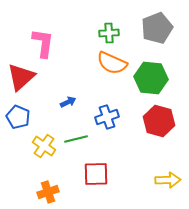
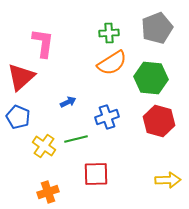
orange semicircle: rotated 56 degrees counterclockwise
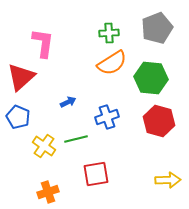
red square: rotated 8 degrees counterclockwise
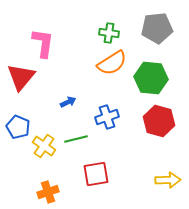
gray pentagon: rotated 16 degrees clockwise
green cross: rotated 12 degrees clockwise
red triangle: rotated 8 degrees counterclockwise
blue pentagon: moved 10 px down
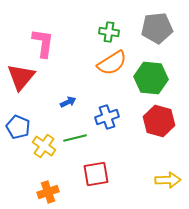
green cross: moved 1 px up
green line: moved 1 px left, 1 px up
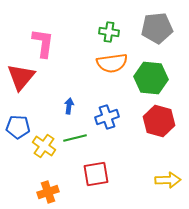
orange semicircle: rotated 24 degrees clockwise
blue arrow: moved 1 px right, 4 px down; rotated 56 degrees counterclockwise
blue pentagon: rotated 20 degrees counterclockwise
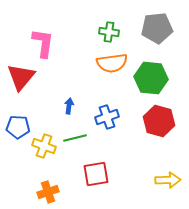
yellow cross: rotated 15 degrees counterclockwise
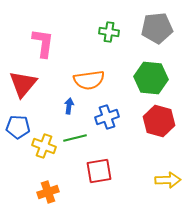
orange semicircle: moved 23 px left, 17 px down
red triangle: moved 2 px right, 7 px down
red square: moved 3 px right, 3 px up
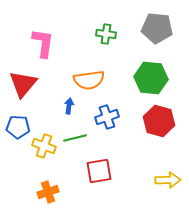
gray pentagon: rotated 12 degrees clockwise
green cross: moved 3 px left, 2 px down
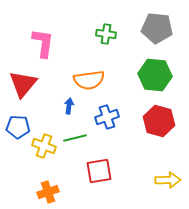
green hexagon: moved 4 px right, 3 px up
